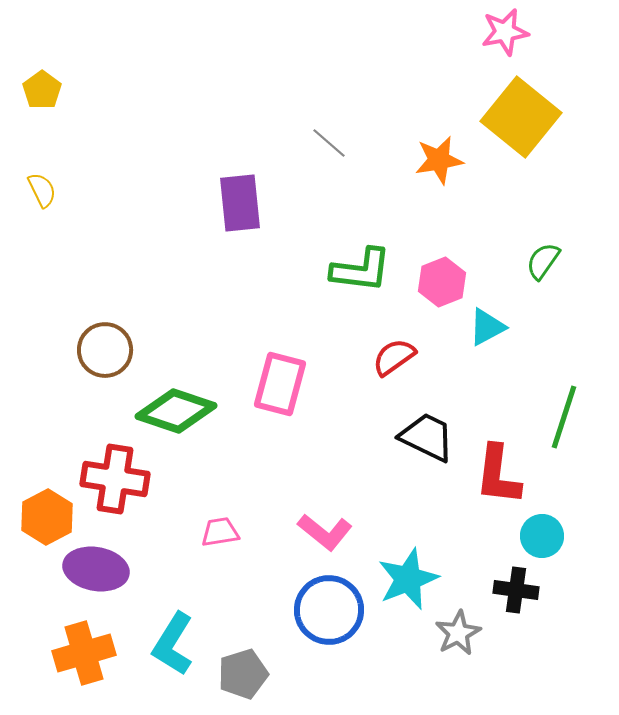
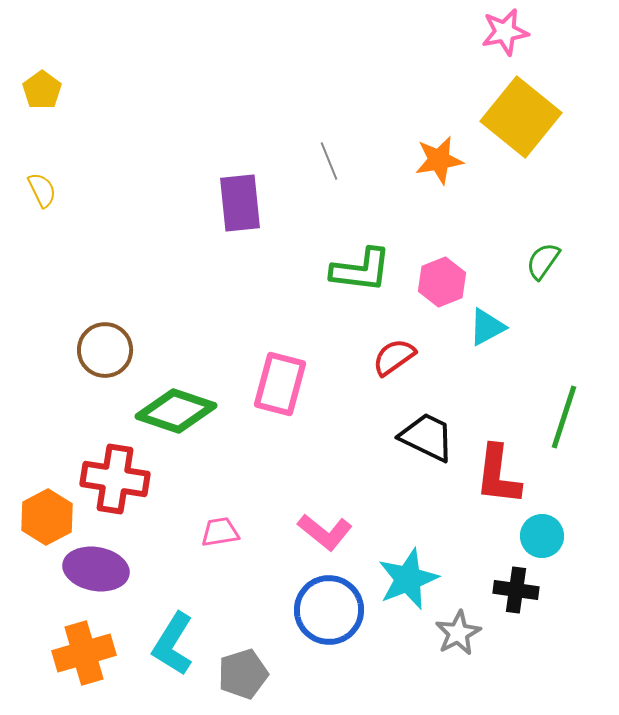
gray line: moved 18 px down; rotated 27 degrees clockwise
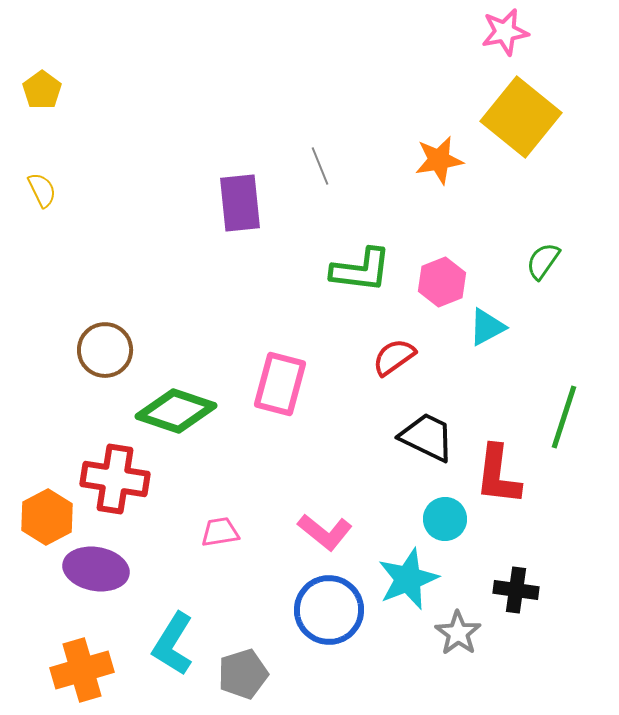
gray line: moved 9 px left, 5 px down
cyan circle: moved 97 px left, 17 px up
gray star: rotated 9 degrees counterclockwise
orange cross: moved 2 px left, 17 px down
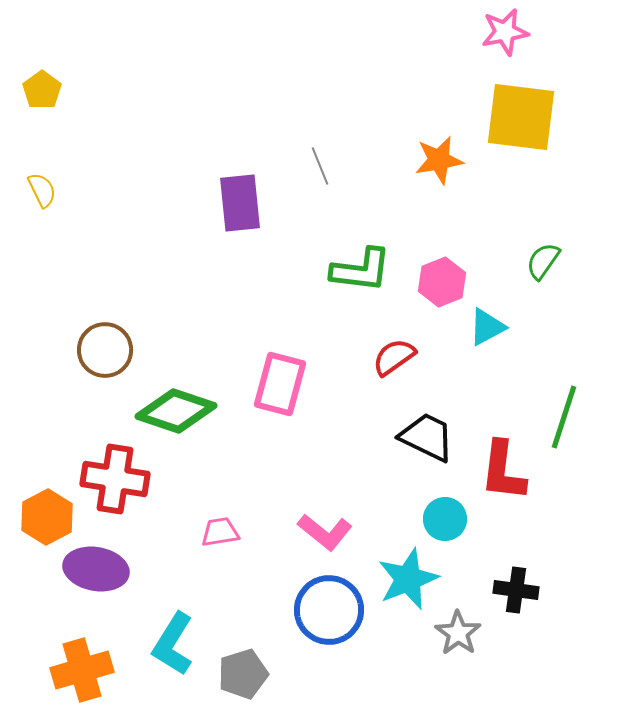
yellow square: rotated 32 degrees counterclockwise
red L-shape: moved 5 px right, 4 px up
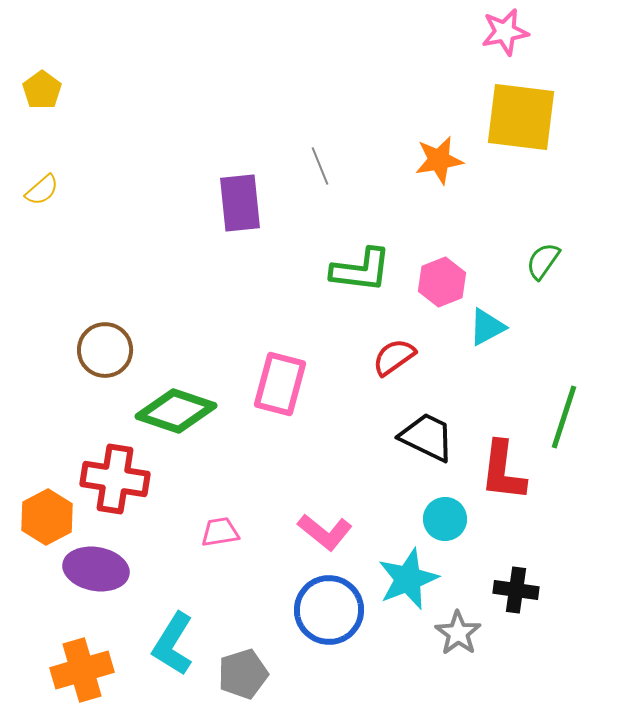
yellow semicircle: rotated 75 degrees clockwise
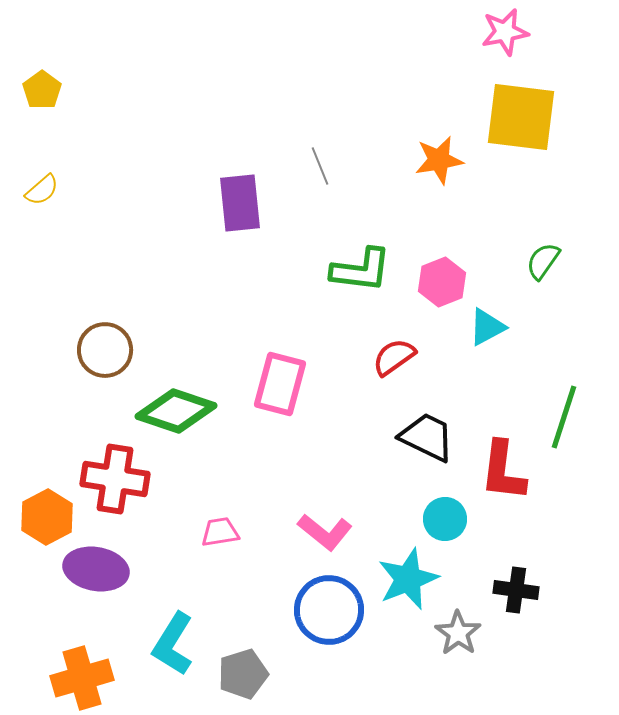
orange cross: moved 8 px down
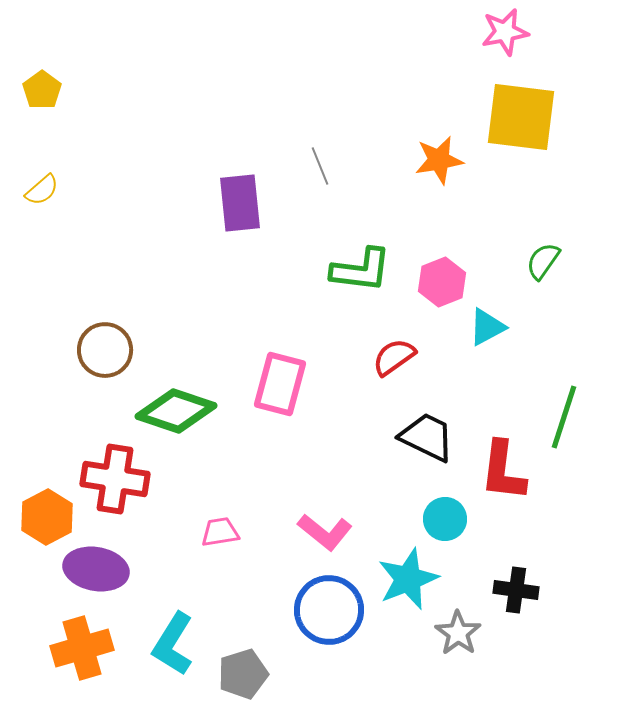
orange cross: moved 30 px up
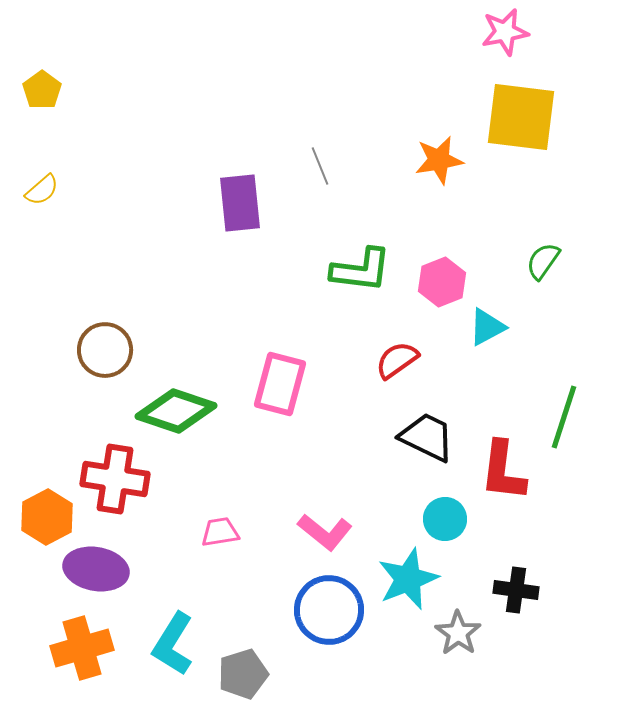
red semicircle: moved 3 px right, 3 px down
